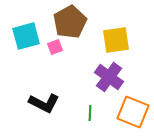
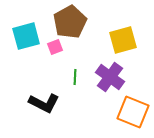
yellow square: moved 7 px right; rotated 8 degrees counterclockwise
purple cross: moved 1 px right
green line: moved 15 px left, 36 px up
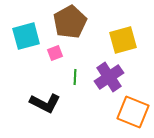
pink square: moved 6 px down
purple cross: moved 1 px left; rotated 20 degrees clockwise
black L-shape: moved 1 px right
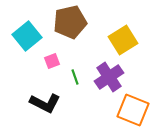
brown pentagon: rotated 16 degrees clockwise
cyan square: moved 1 px right; rotated 24 degrees counterclockwise
yellow square: rotated 16 degrees counterclockwise
pink square: moved 3 px left, 8 px down
green line: rotated 21 degrees counterclockwise
orange square: moved 2 px up
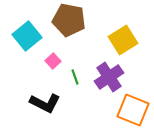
brown pentagon: moved 1 px left, 2 px up; rotated 24 degrees clockwise
pink square: moved 1 px right; rotated 21 degrees counterclockwise
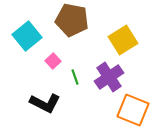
brown pentagon: moved 3 px right
